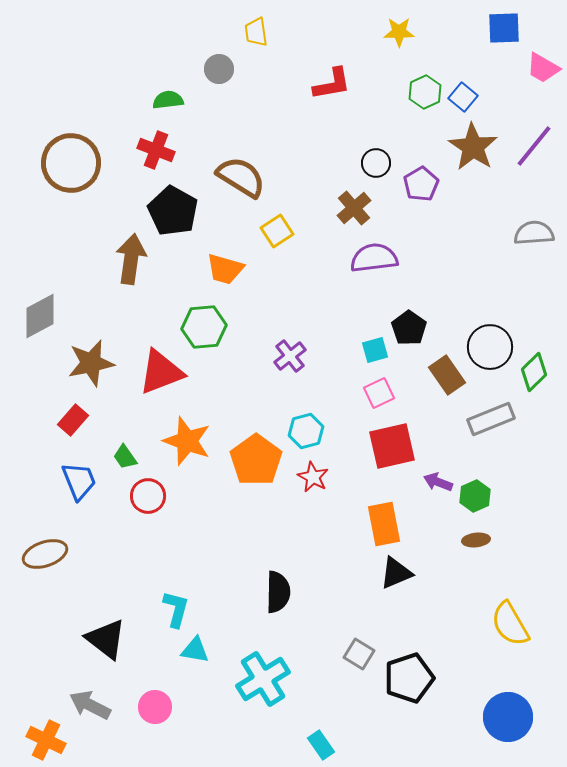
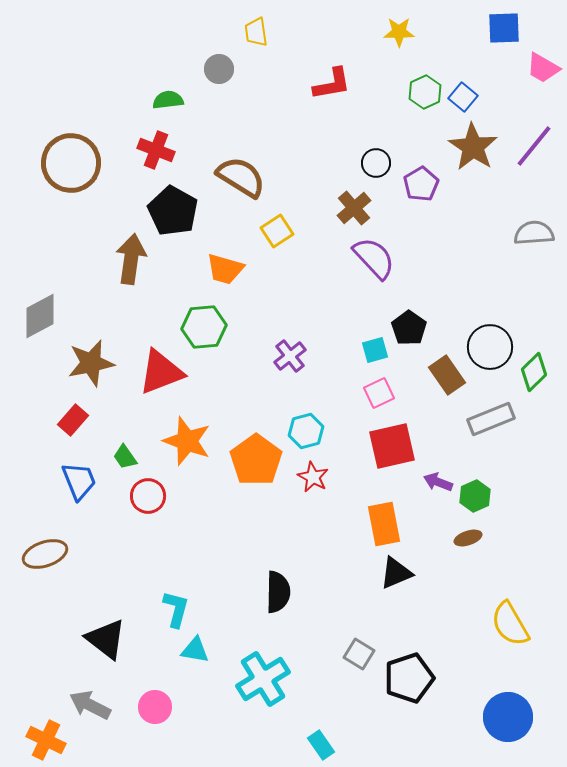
purple semicircle at (374, 258): rotated 54 degrees clockwise
brown ellipse at (476, 540): moved 8 px left, 2 px up; rotated 12 degrees counterclockwise
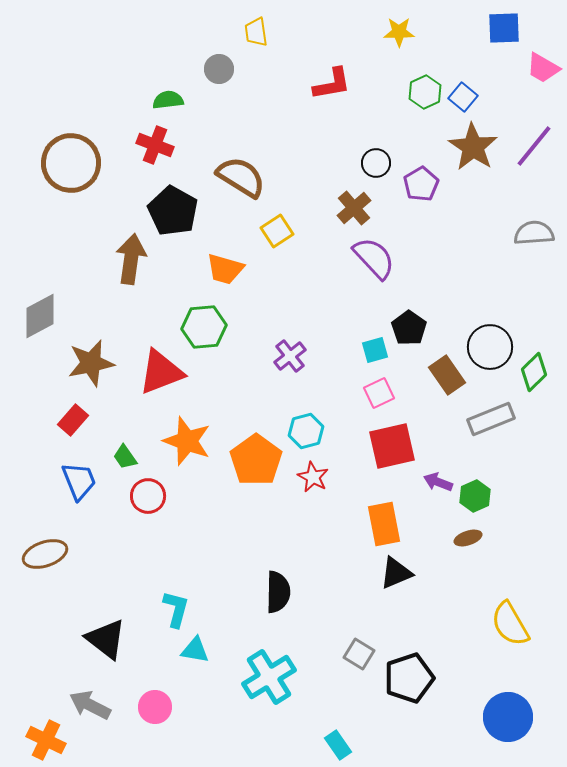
red cross at (156, 150): moved 1 px left, 5 px up
cyan cross at (263, 679): moved 6 px right, 2 px up
cyan rectangle at (321, 745): moved 17 px right
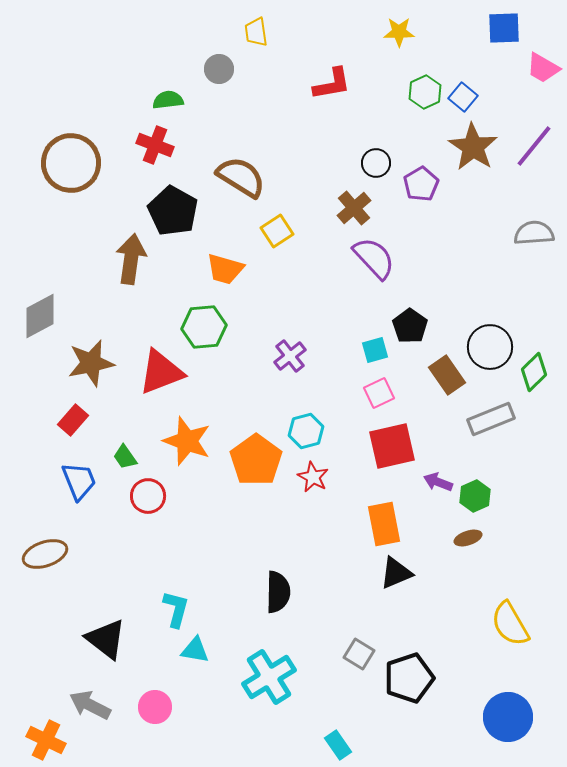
black pentagon at (409, 328): moved 1 px right, 2 px up
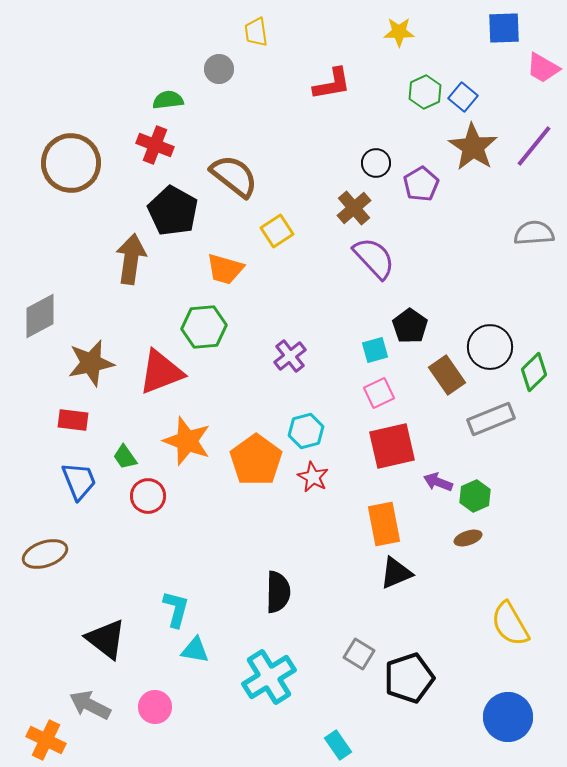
brown semicircle at (241, 177): moved 7 px left, 1 px up; rotated 6 degrees clockwise
red rectangle at (73, 420): rotated 56 degrees clockwise
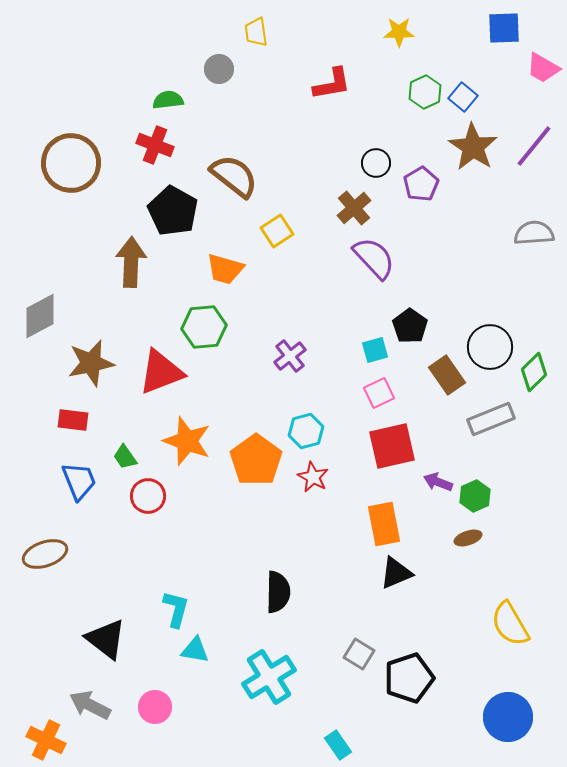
brown arrow at (131, 259): moved 3 px down; rotated 6 degrees counterclockwise
